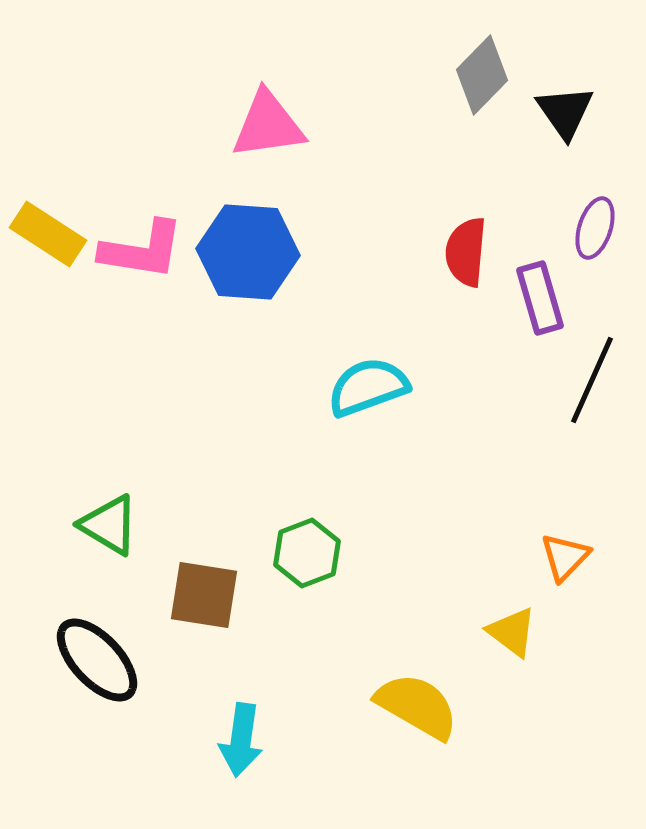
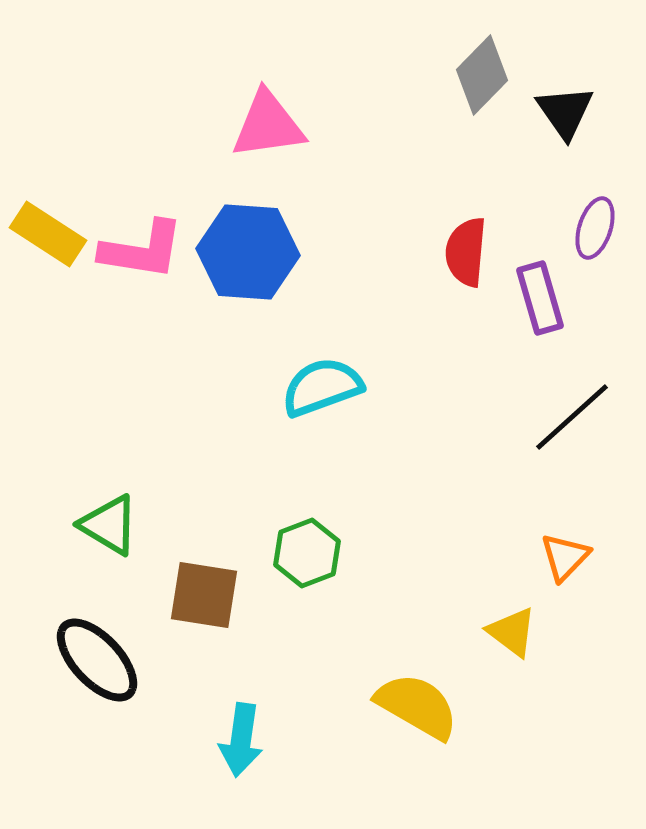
black line: moved 20 px left, 37 px down; rotated 24 degrees clockwise
cyan semicircle: moved 46 px left
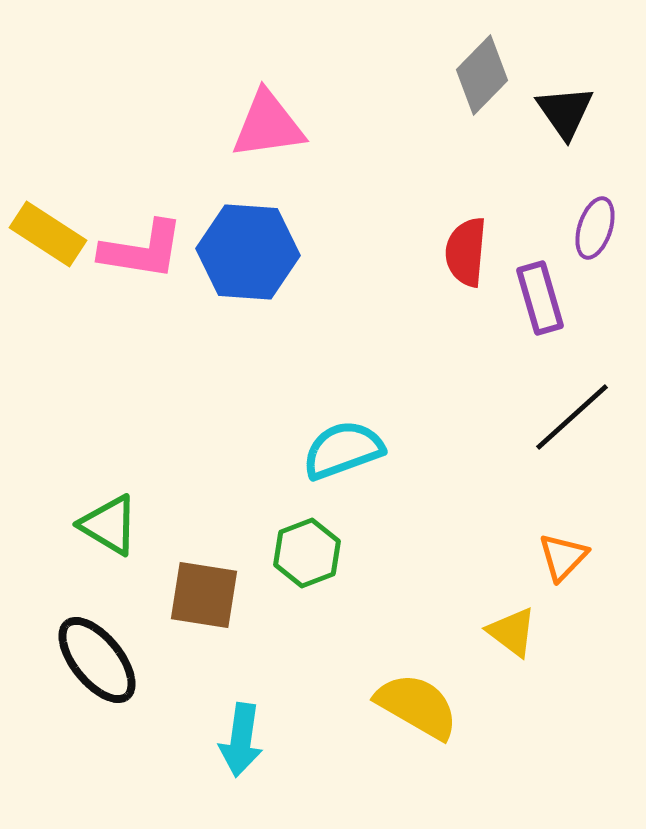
cyan semicircle: moved 21 px right, 63 px down
orange triangle: moved 2 px left
black ellipse: rotated 4 degrees clockwise
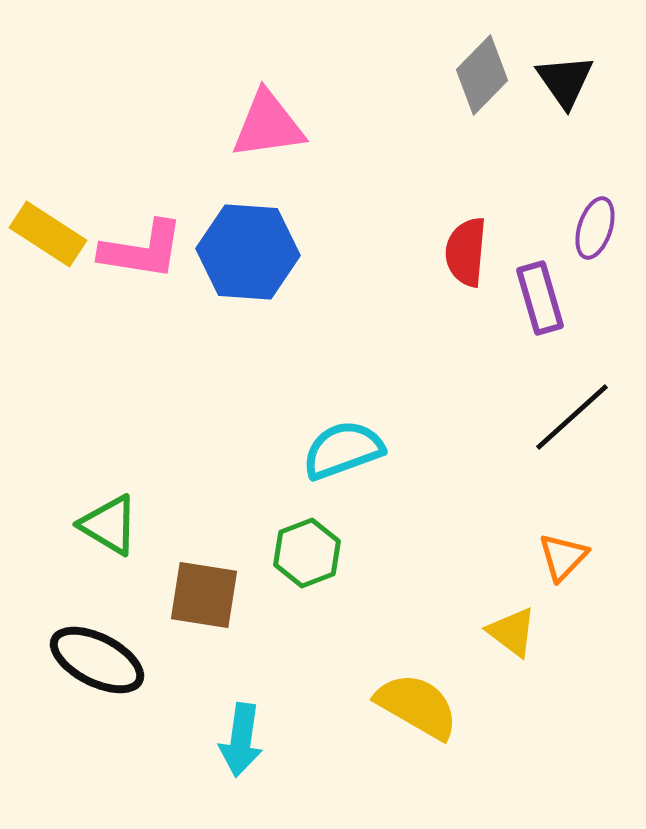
black triangle: moved 31 px up
black ellipse: rotated 24 degrees counterclockwise
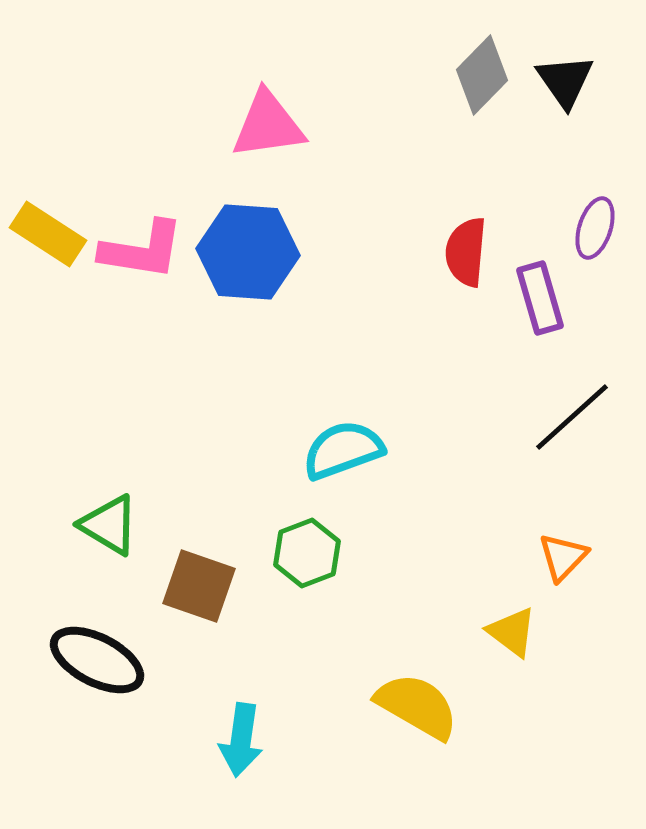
brown square: moved 5 px left, 9 px up; rotated 10 degrees clockwise
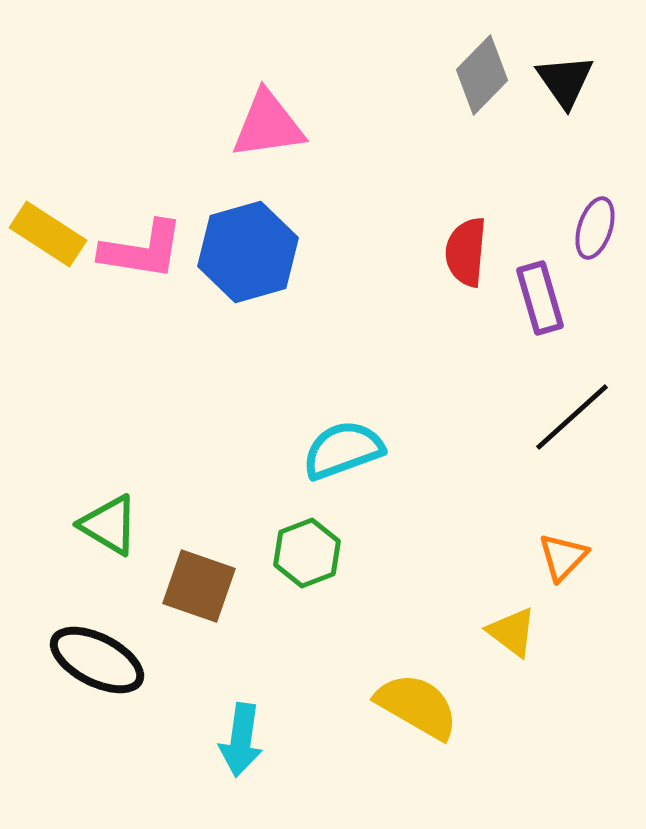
blue hexagon: rotated 20 degrees counterclockwise
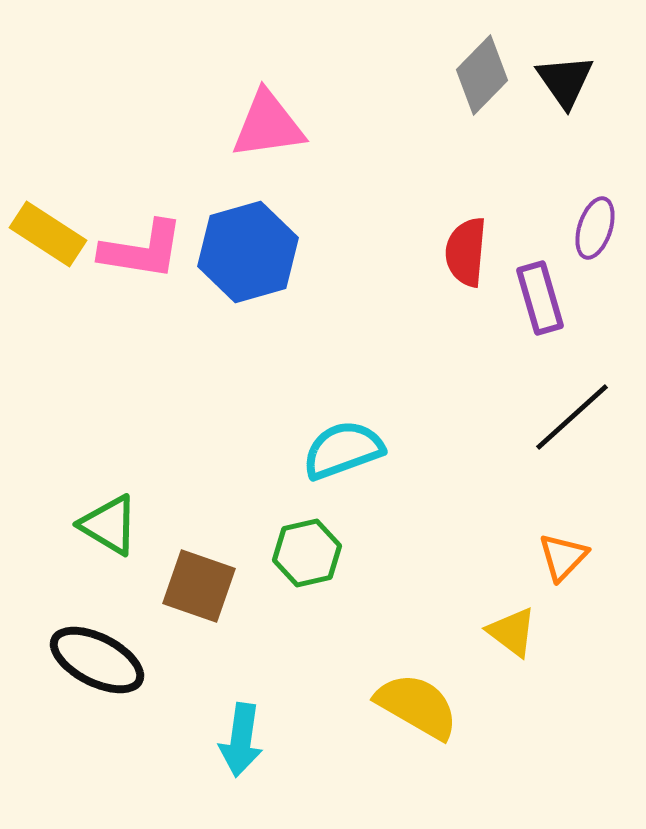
green hexagon: rotated 8 degrees clockwise
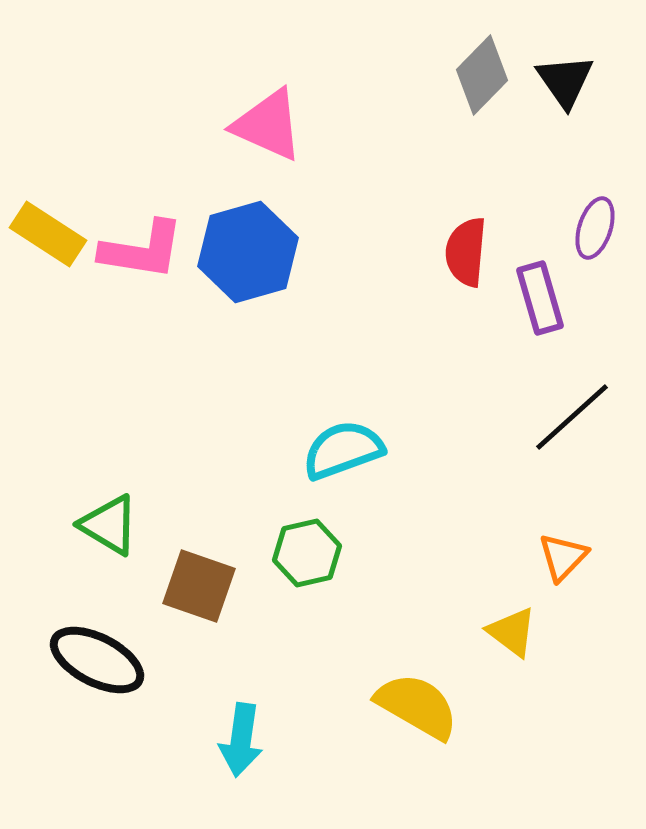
pink triangle: rotated 32 degrees clockwise
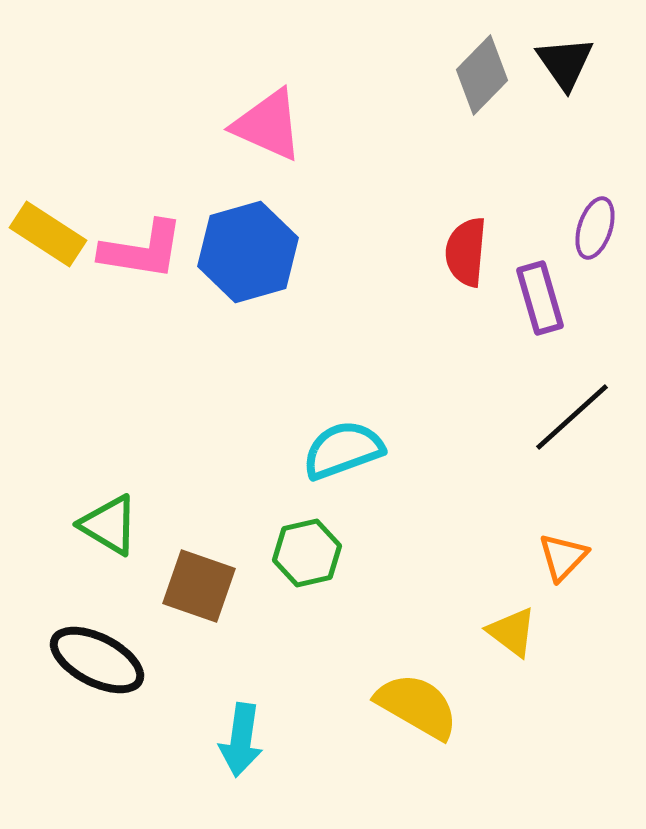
black triangle: moved 18 px up
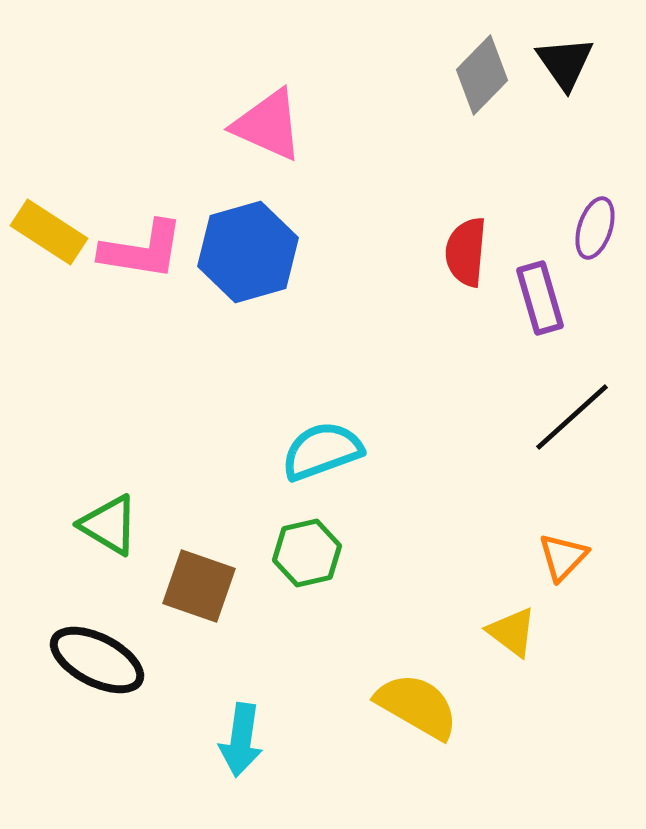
yellow rectangle: moved 1 px right, 2 px up
cyan semicircle: moved 21 px left, 1 px down
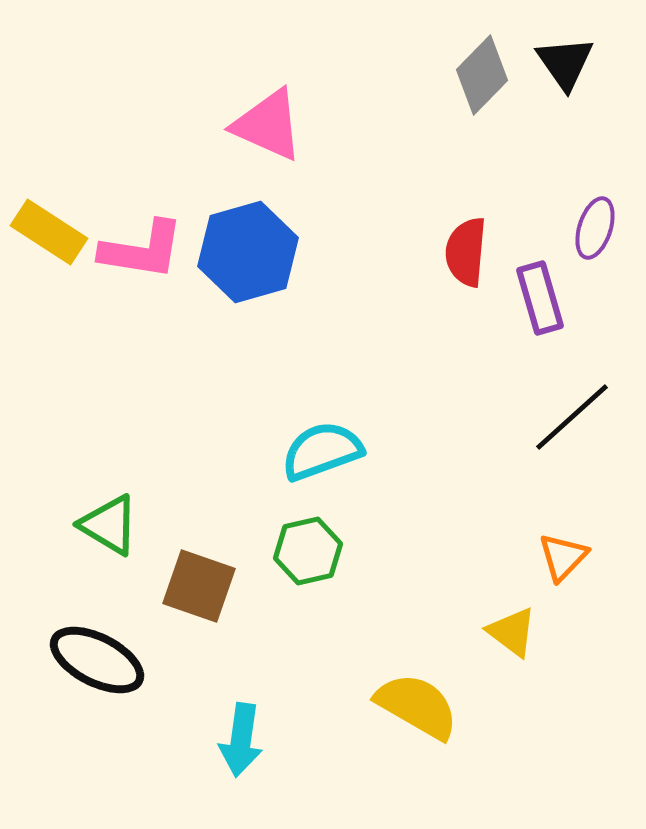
green hexagon: moved 1 px right, 2 px up
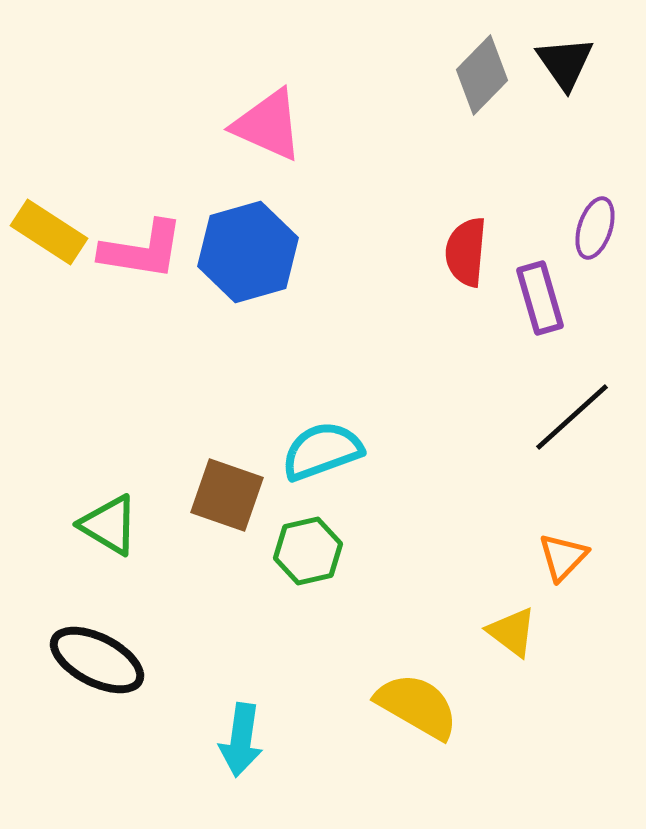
brown square: moved 28 px right, 91 px up
